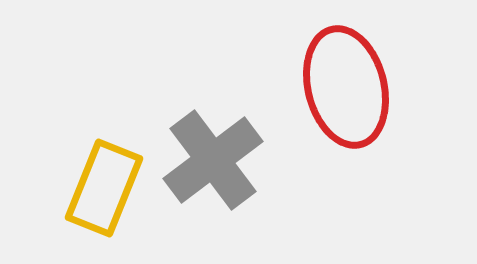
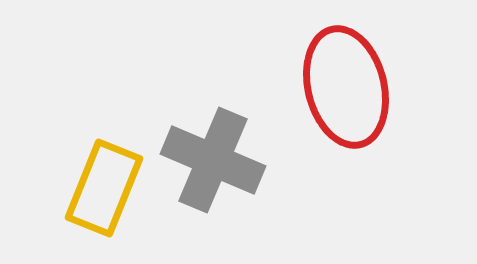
gray cross: rotated 30 degrees counterclockwise
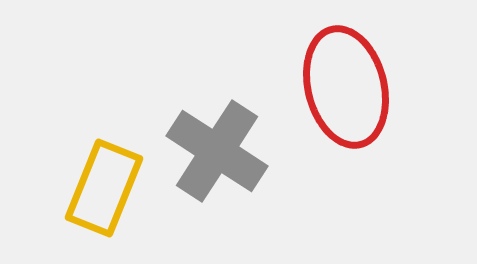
gray cross: moved 4 px right, 9 px up; rotated 10 degrees clockwise
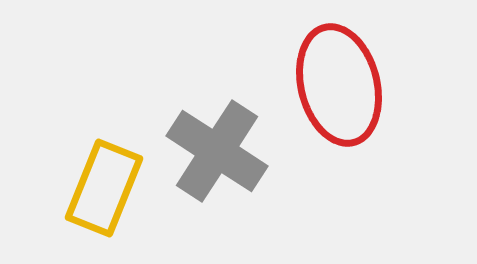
red ellipse: moved 7 px left, 2 px up
